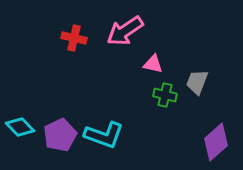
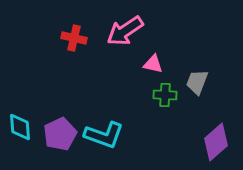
green cross: rotated 10 degrees counterclockwise
cyan diamond: rotated 40 degrees clockwise
purple pentagon: moved 1 px up
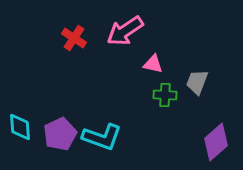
red cross: rotated 20 degrees clockwise
cyan L-shape: moved 2 px left, 2 px down
